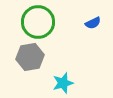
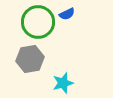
blue semicircle: moved 26 px left, 9 px up
gray hexagon: moved 2 px down
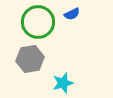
blue semicircle: moved 5 px right
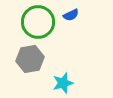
blue semicircle: moved 1 px left, 1 px down
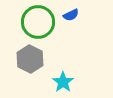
gray hexagon: rotated 24 degrees counterclockwise
cyan star: moved 1 px up; rotated 20 degrees counterclockwise
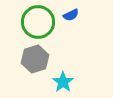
gray hexagon: moved 5 px right; rotated 16 degrees clockwise
